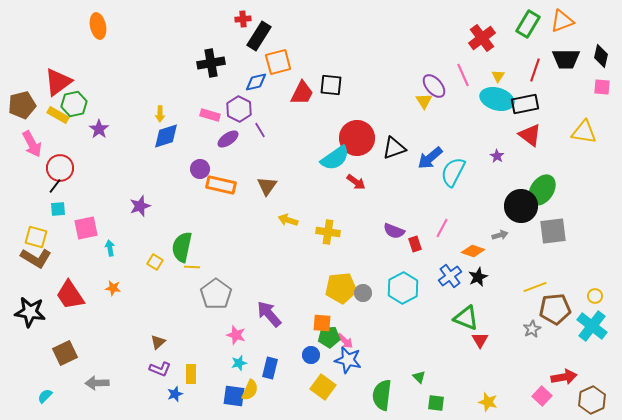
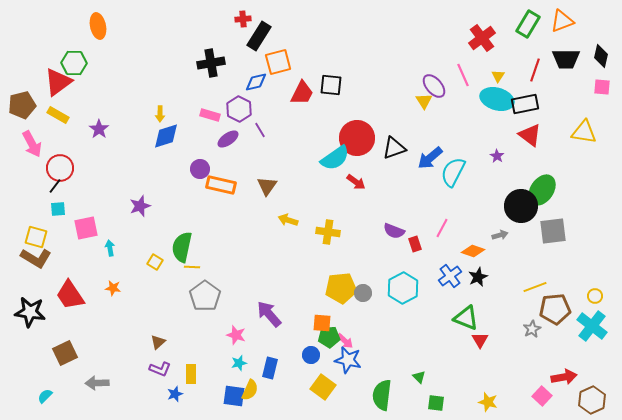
green hexagon at (74, 104): moved 41 px up; rotated 15 degrees clockwise
gray pentagon at (216, 294): moved 11 px left, 2 px down
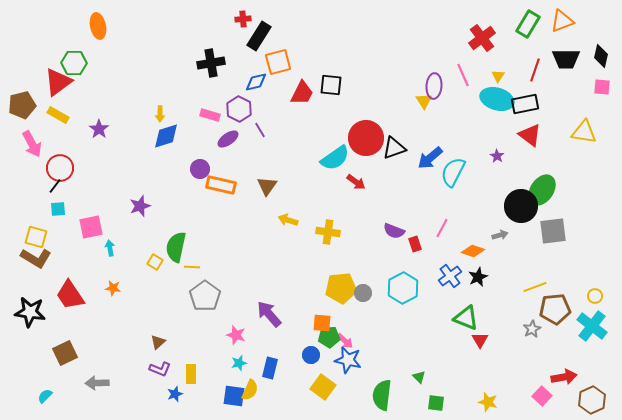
purple ellipse at (434, 86): rotated 45 degrees clockwise
red circle at (357, 138): moved 9 px right
pink square at (86, 228): moved 5 px right, 1 px up
green semicircle at (182, 247): moved 6 px left
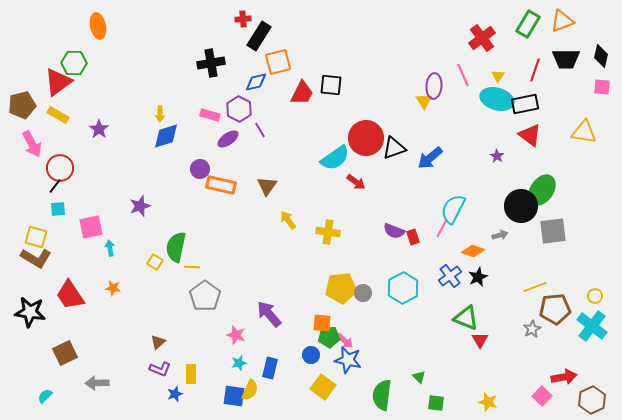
cyan semicircle at (453, 172): moved 37 px down
yellow arrow at (288, 220): rotated 36 degrees clockwise
red rectangle at (415, 244): moved 2 px left, 7 px up
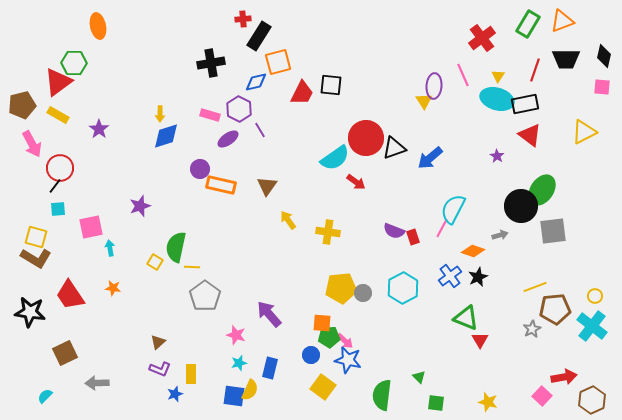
black diamond at (601, 56): moved 3 px right
yellow triangle at (584, 132): rotated 36 degrees counterclockwise
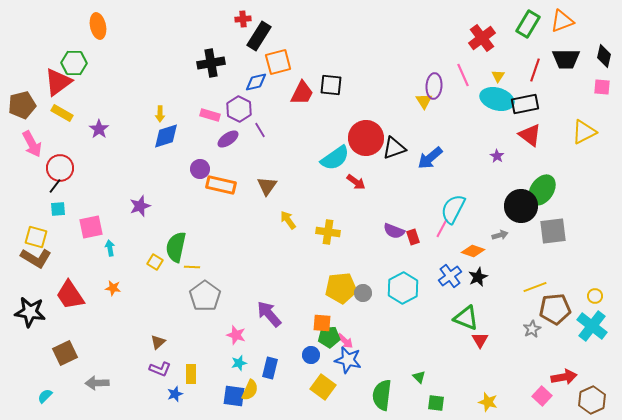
yellow rectangle at (58, 115): moved 4 px right, 2 px up
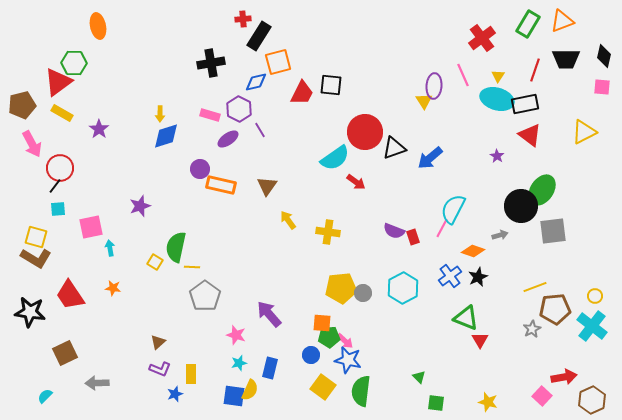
red circle at (366, 138): moved 1 px left, 6 px up
green semicircle at (382, 395): moved 21 px left, 4 px up
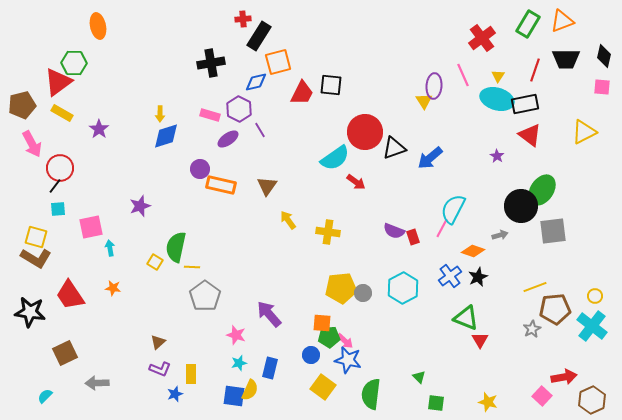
green semicircle at (361, 391): moved 10 px right, 3 px down
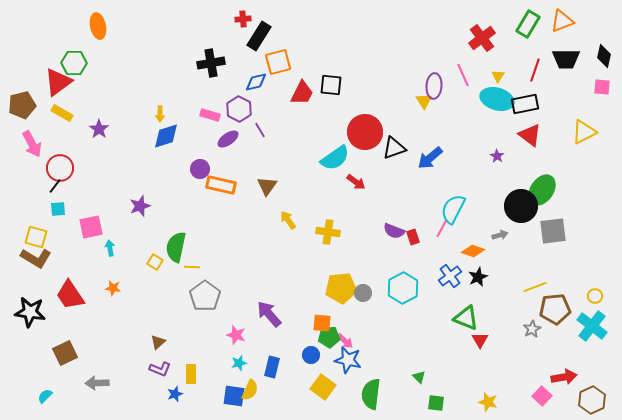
blue rectangle at (270, 368): moved 2 px right, 1 px up
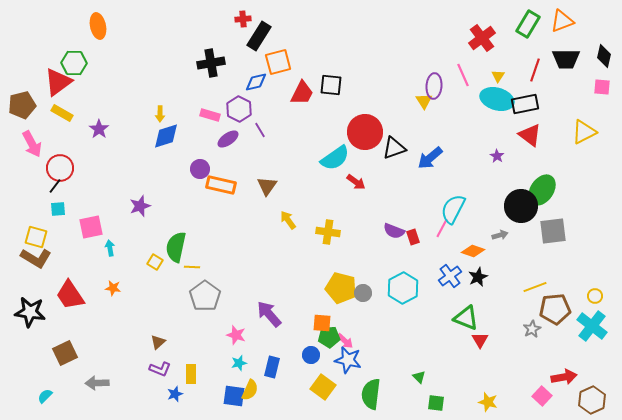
yellow pentagon at (341, 288): rotated 20 degrees clockwise
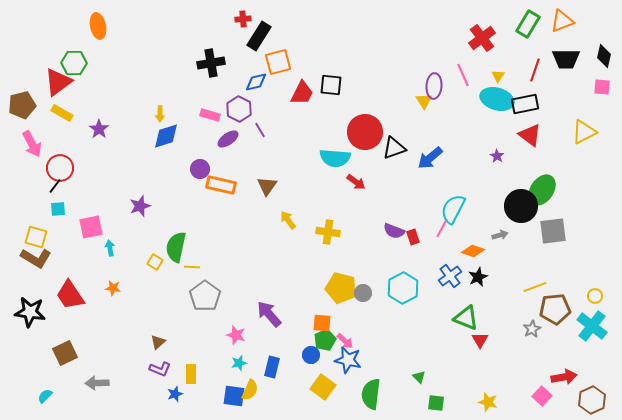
cyan semicircle at (335, 158): rotated 40 degrees clockwise
green pentagon at (329, 337): moved 4 px left, 3 px down; rotated 20 degrees counterclockwise
